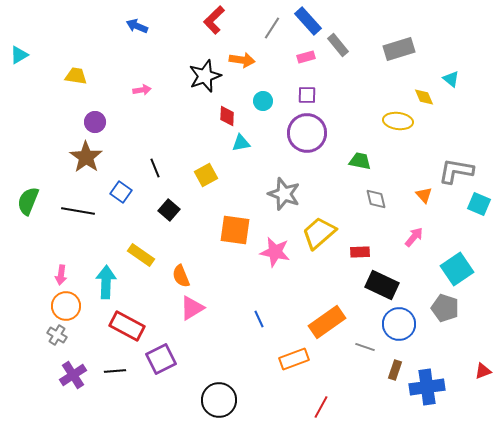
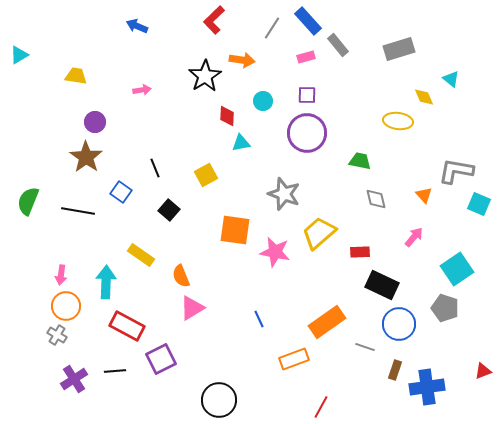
black star at (205, 76): rotated 12 degrees counterclockwise
purple cross at (73, 375): moved 1 px right, 4 px down
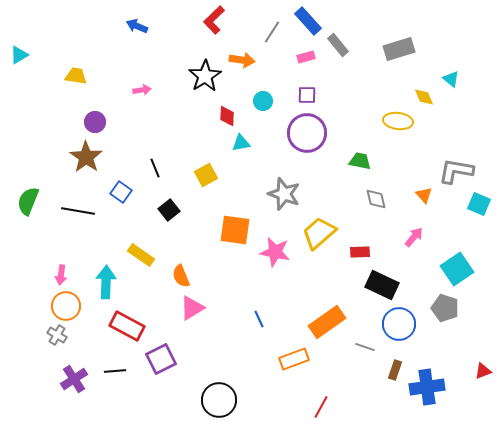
gray line at (272, 28): moved 4 px down
black square at (169, 210): rotated 10 degrees clockwise
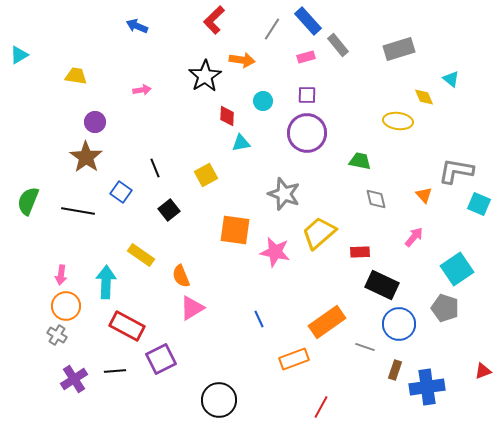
gray line at (272, 32): moved 3 px up
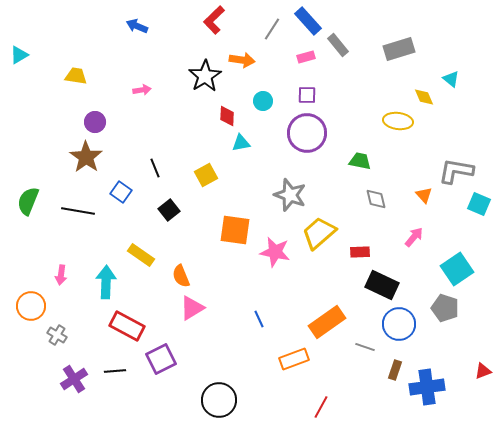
gray star at (284, 194): moved 6 px right, 1 px down
orange circle at (66, 306): moved 35 px left
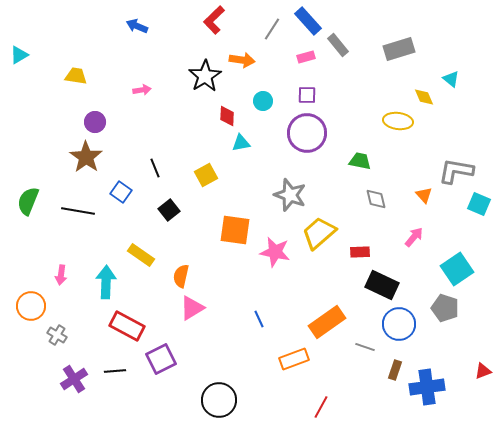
orange semicircle at (181, 276): rotated 35 degrees clockwise
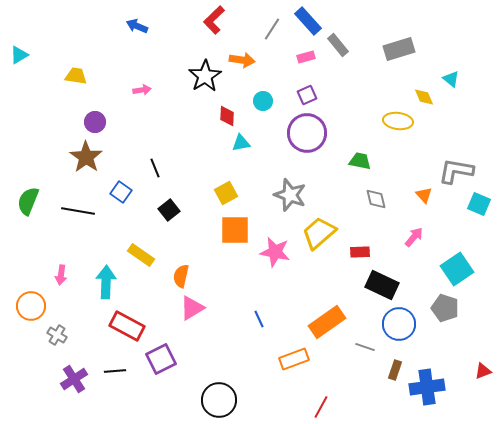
purple square at (307, 95): rotated 24 degrees counterclockwise
yellow square at (206, 175): moved 20 px right, 18 px down
orange square at (235, 230): rotated 8 degrees counterclockwise
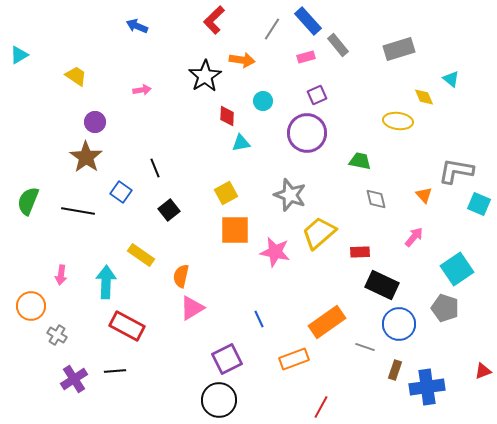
yellow trapezoid at (76, 76): rotated 25 degrees clockwise
purple square at (307, 95): moved 10 px right
purple square at (161, 359): moved 66 px right
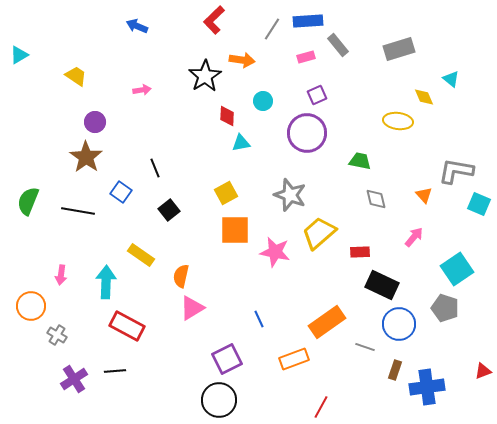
blue rectangle at (308, 21): rotated 52 degrees counterclockwise
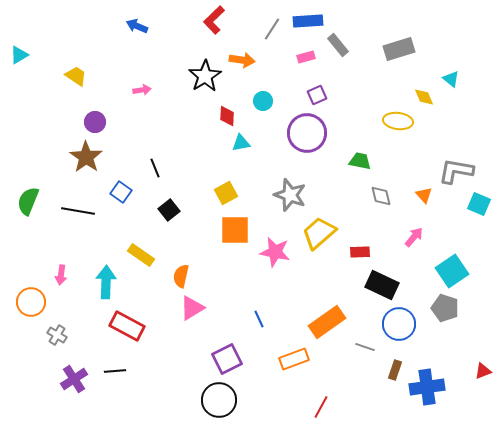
gray diamond at (376, 199): moved 5 px right, 3 px up
cyan square at (457, 269): moved 5 px left, 2 px down
orange circle at (31, 306): moved 4 px up
